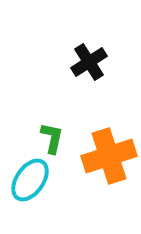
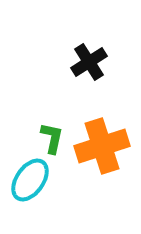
orange cross: moved 7 px left, 10 px up
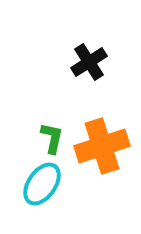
cyan ellipse: moved 12 px right, 4 px down
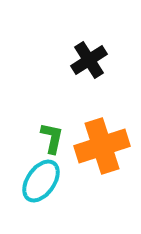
black cross: moved 2 px up
cyan ellipse: moved 1 px left, 3 px up
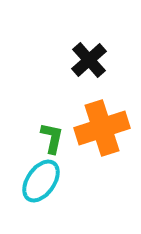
black cross: rotated 9 degrees counterclockwise
orange cross: moved 18 px up
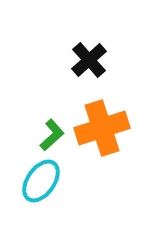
green L-shape: moved 3 px up; rotated 36 degrees clockwise
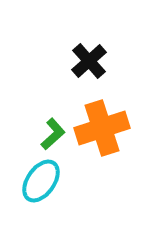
black cross: moved 1 px down
green L-shape: moved 1 px right, 1 px up
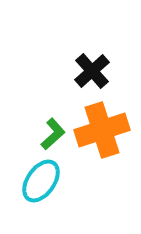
black cross: moved 3 px right, 10 px down
orange cross: moved 2 px down
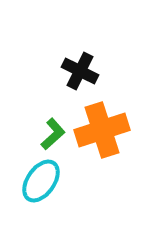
black cross: moved 12 px left; rotated 21 degrees counterclockwise
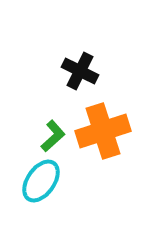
orange cross: moved 1 px right, 1 px down
green L-shape: moved 2 px down
